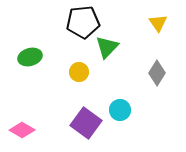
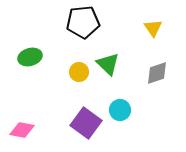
yellow triangle: moved 5 px left, 5 px down
green triangle: moved 1 px right, 17 px down; rotated 30 degrees counterclockwise
gray diamond: rotated 40 degrees clockwise
pink diamond: rotated 20 degrees counterclockwise
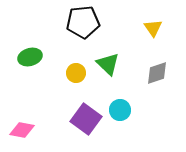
yellow circle: moved 3 px left, 1 px down
purple square: moved 4 px up
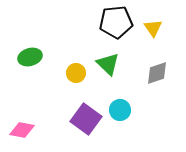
black pentagon: moved 33 px right
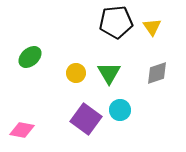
yellow triangle: moved 1 px left, 1 px up
green ellipse: rotated 25 degrees counterclockwise
green triangle: moved 1 px right, 9 px down; rotated 15 degrees clockwise
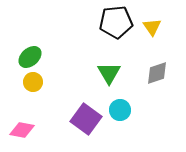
yellow circle: moved 43 px left, 9 px down
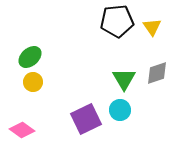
black pentagon: moved 1 px right, 1 px up
green triangle: moved 15 px right, 6 px down
purple square: rotated 28 degrees clockwise
pink diamond: rotated 25 degrees clockwise
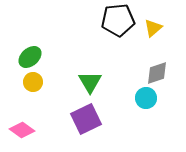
black pentagon: moved 1 px right, 1 px up
yellow triangle: moved 1 px right, 1 px down; rotated 24 degrees clockwise
green triangle: moved 34 px left, 3 px down
cyan circle: moved 26 px right, 12 px up
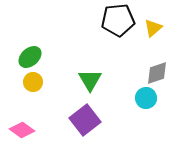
green triangle: moved 2 px up
purple square: moved 1 px left, 1 px down; rotated 12 degrees counterclockwise
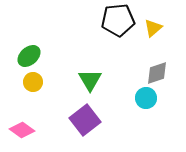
green ellipse: moved 1 px left, 1 px up
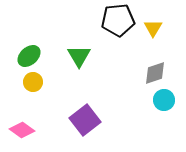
yellow triangle: rotated 18 degrees counterclockwise
gray diamond: moved 2 px left
green triangle: moved 11 px left, 24 px up
cyan circle: moved 18 px right, 2 px down
